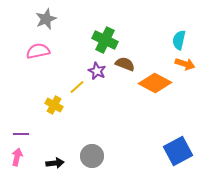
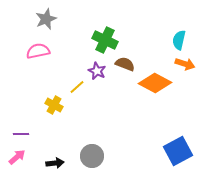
pink arrow: rotated 36 degrees clockwise
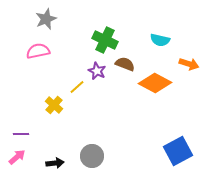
cyan semicircle: moved 19 px left; rotated 90 degrees counterclockwise
orange arrow: moved 4 px right
yellow cross: rotated 12 degrees clockwise
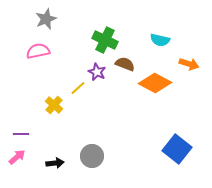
purple star: moved 1 px down
yellow line: moved 1 px right, 1 px down
blue square: moved 1 px left, 2 px up; rotated 24 degrees counterclockwise
